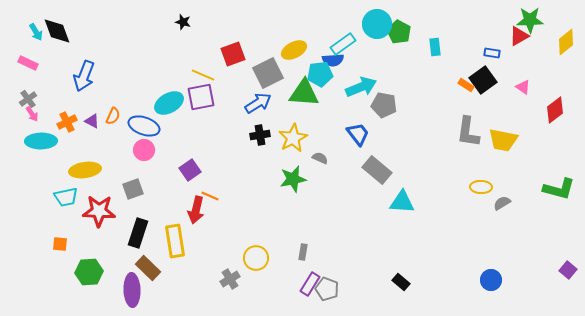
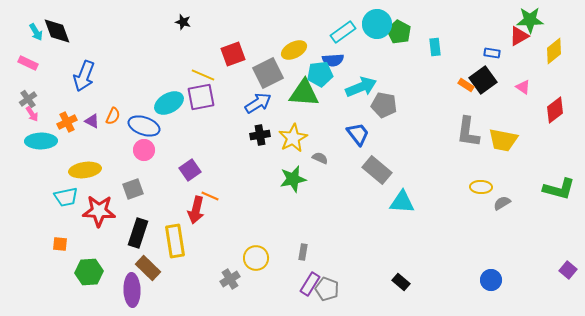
yellow diamond at (566, 42): moved 12 px left, 9 px down
cyan rectangle at (343, 44): moved 12 px up
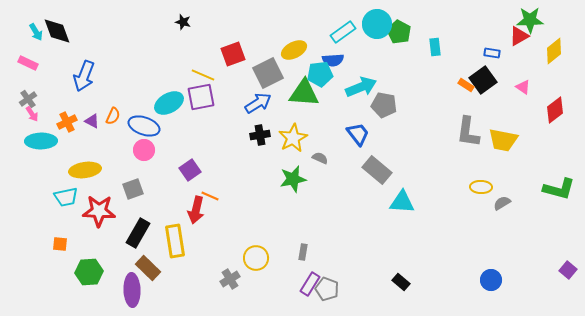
black rectangle at (138, 233): rotated 12 degrees clockwise
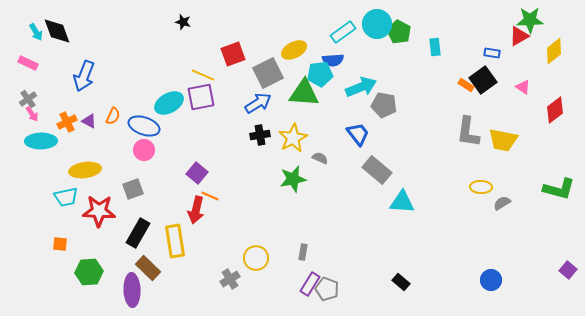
purple triangle at (92, 121): moved 3 px left
purple square at (190, 170): moved 7 px right, 3 px down; rotated 15 degrees counterclockwise
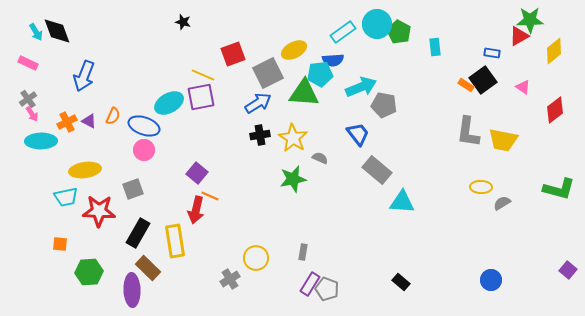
yellow star at (293, 138): rotated 12 degrees counterclockwise
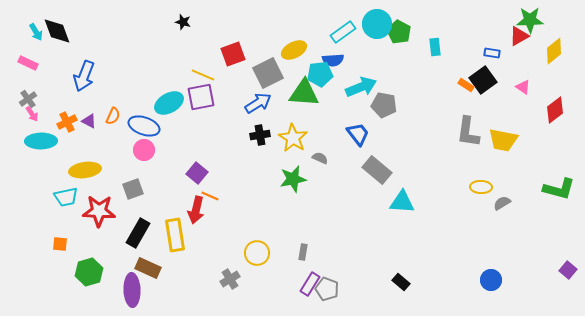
yellow rectangle at (175, 241): moved 6 px up
yellow circle at (256, 258): moved 1 px right, 5 px up
brown rectangle at (148, 268): rotated 20 degrees counterclockwise
green hexagon at (89, 272): rotated 12 degrees counterclockwise
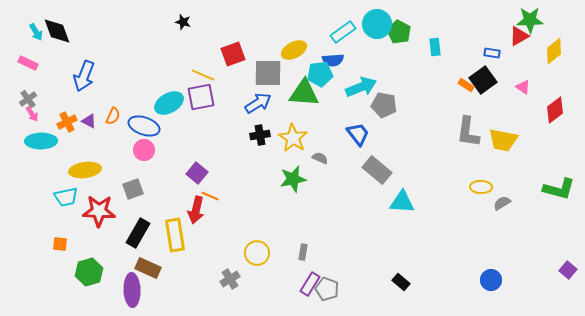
gray square at (268, 73): rotated 28 degrees clockwise
